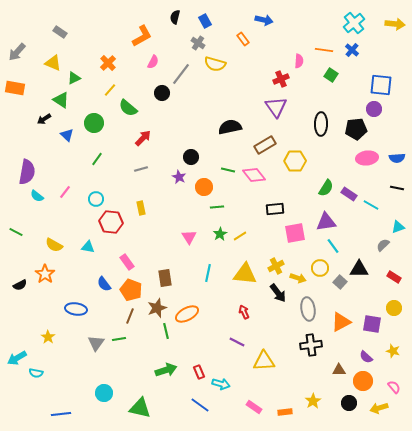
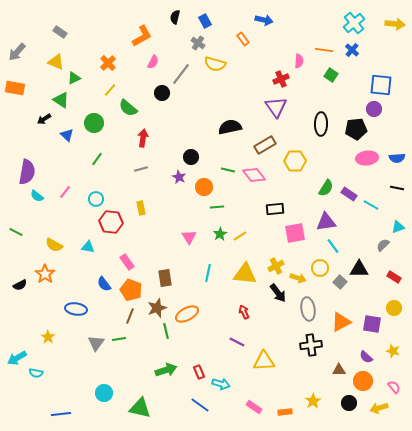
yellow triangle at (53, 63): moved 3 px right, 1 px up
red arrow at (143, 138): rotated 36 degrees counterclockwise
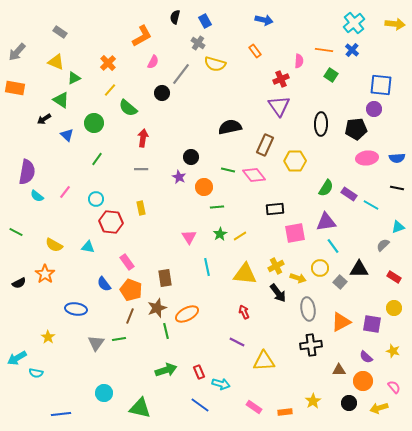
orange rectangle at (243, 39): moved 12 px right, 12 px down
purple triangle at (276, 107): moved 3 px right, 1 px up
brown rectangle at (265, 145): rotated 35 degrees counterclockwise
gray line at (141, 169): rotated 16 degrees clockwise
cyan line at (208, 273): moved 1 px left, 6 px up; rotated 24 degrees counterclockwise
black semicircle at (20, 285): moved 1 px left, 2 px up
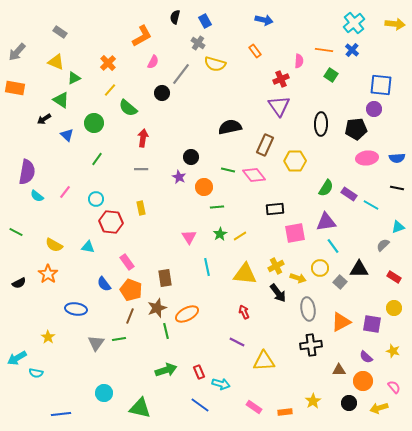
orange star at (45, 274): moved 3 px right
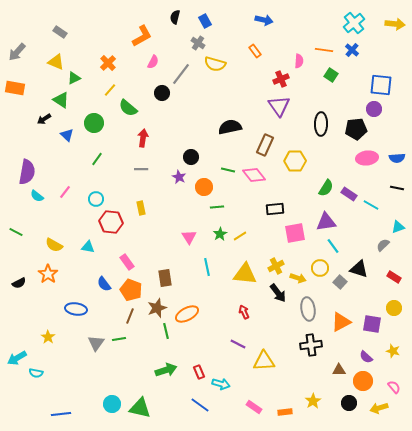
black triangle at (359, 269): rotated 18 degrees clockwise
purple line at (237, 342): moved 1 px right, 2 px down
cyan circle at (104, 393): moved 8 px right, 11 px down
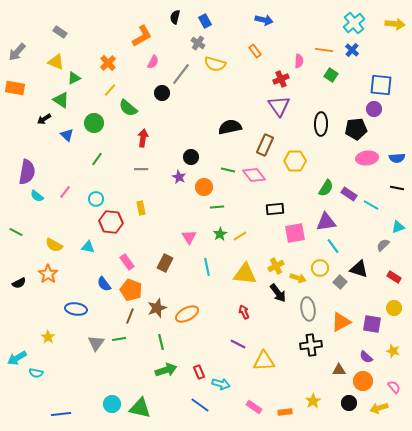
brown rectangle at (165, 278): moved 15 px up; rotated 36 degrees clockwise
green line at (166, 331): moved 5 px left, 11 px down
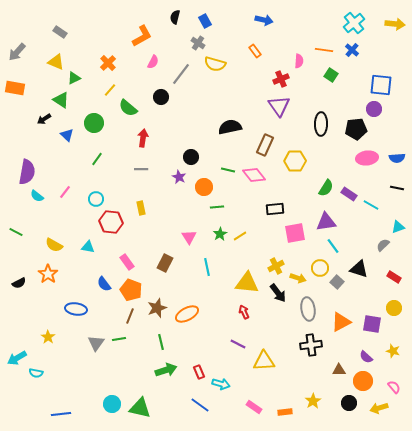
black circle at (162, 93): moved 1 px left, 4 px down
yellow triangle at (245, 274): moved 2 px right, 9 px down
gray square at (340, 282): moved 3 px left
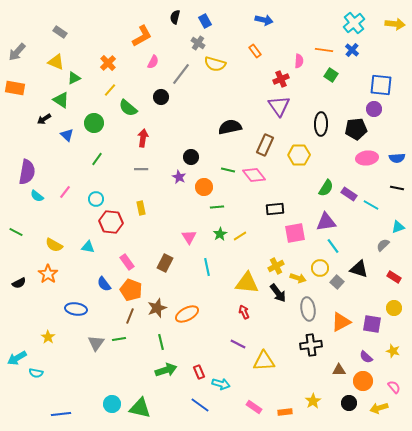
yellow hexagon at (295, 161): moved 4 px right, 6 px up
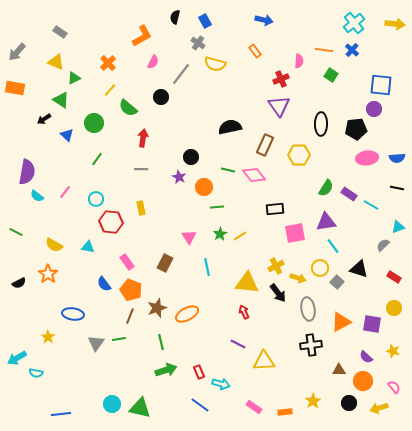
blue ellipse at (76, 309): moved 3 px left, 5 px down
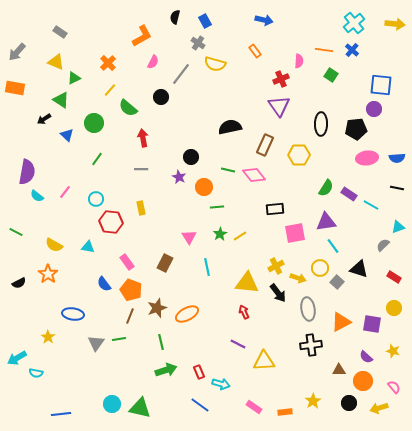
red arrow at (143, 138): rotated 18 degrees counterclockwise
